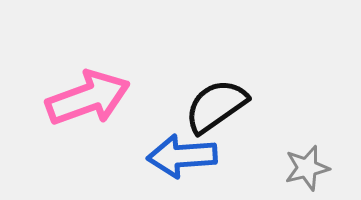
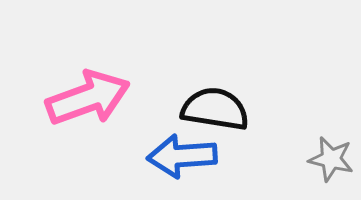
black semicircle: moved 1 px left, 3 px down; rotated 44 degrees clockwise
gray star: moved 24 px right, 9 px up; rotated 27 degrees clockwise
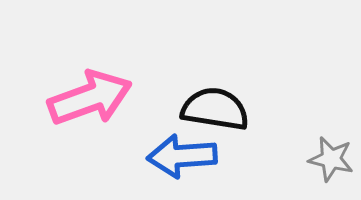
pink arrow: moved 2 px right
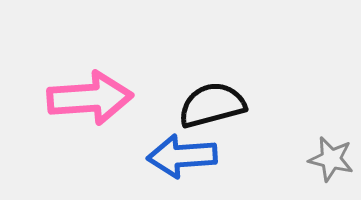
pink arrow: rotated 16 degrees clockwise
black semicircle: moved 3 px left, 4 px up; rotated 24 degrees counterclockwise
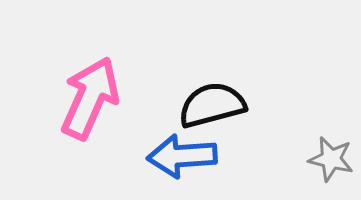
pink arrow: rotated 62 degrees counterclockwise
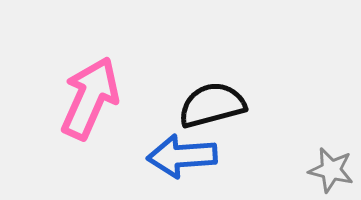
gray star: moved 11 px down
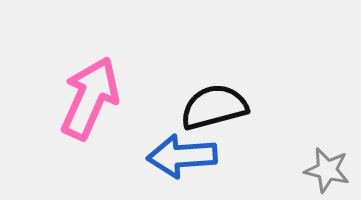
black semicircle: moved 2 px right, 2 px down
gray star: moved 4 px left
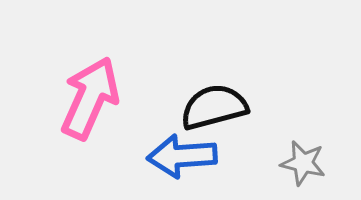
gray star: moved 24 px left, 7 px up
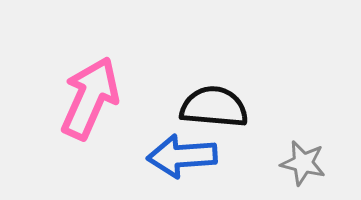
black semicircle: rotated 20 degrees clockwise
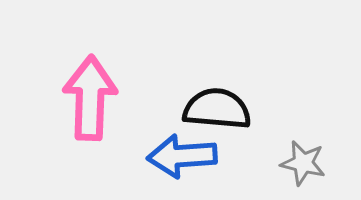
pink arrow: rotated 22 degrees counterclockwise
black semicircle: moved 3 px right, 2 px down
